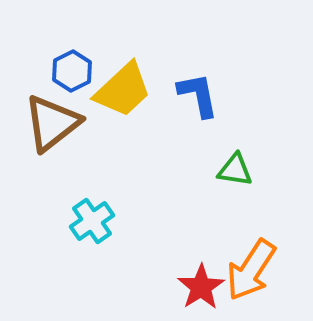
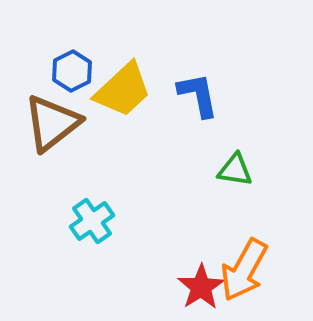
orange arrow: moved 7 px left; rotated 4 degrees counterclockwise
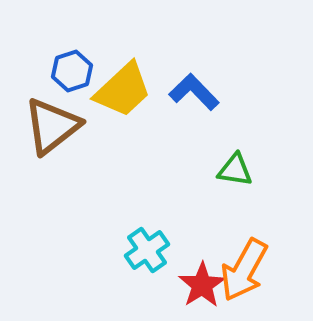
blue hexagon: rotated 9 degrees clockwise
blue L-shape: moved 4 px left, 3 px up; rotated 33 degrees counterclockwise
brown triangle: moved 3 px down
cyan cross: moved 55 px right, 29 px down
red star: moved 1 px right, 2 px up
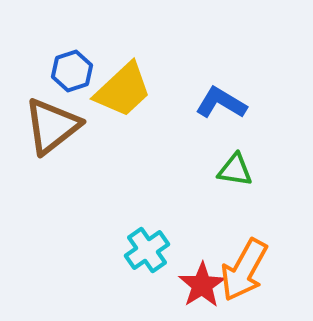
blue L-shape: moved 27 px right, 11 px down; rotated 15 degrees counterclockwise
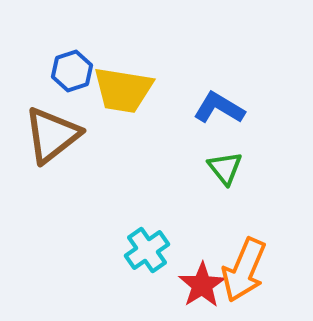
yellow trapezoid: rotated 52 degrees clockwise
blue L-shape: moved 2 px left, 5 px down
brown triangle: moved 9 px down
green triangle: moved 10 px left, 2 px up; rotated 42 degrees clockwise
orange arrow: rotated 6 degrees counterclockwise
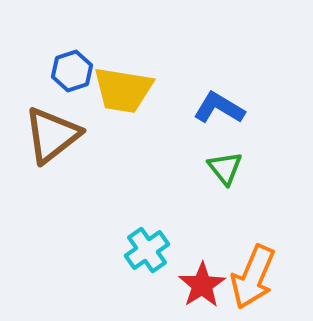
orange arrow: moved 9 px right, 7 px down
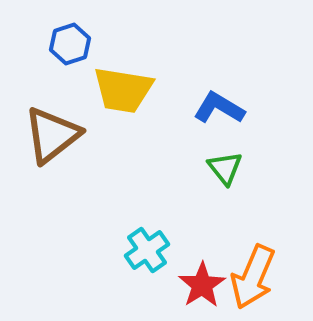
blue hexagon: moved 2 px left, 27 px up
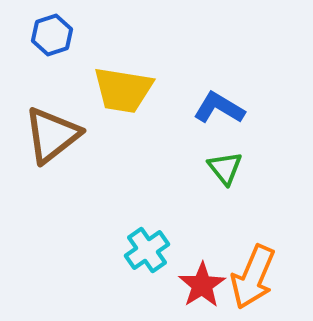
blue hexagon: moved 18 px left, 9 px up
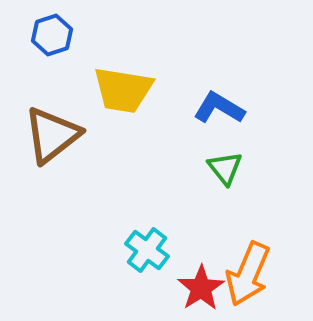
cyan cross: rotated 18 degrees counterclockwise
orange arrow: moved 5 px left, 3 px up
red star: moved 1 px left, 3 px down
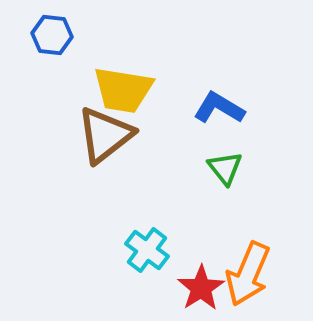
blue hexagon: rotated 24 degrees clockwise
brown triangle: moved 53 px right
